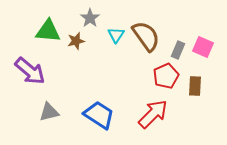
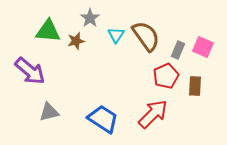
blue trapezoid: moved 4 px right, 4 px down
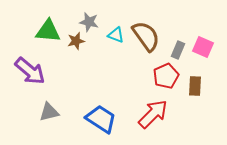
gray star: moved 1 px left, 4 px down; rotated 24 degrees counterclockwise
cyan triangle: rotated 42 degrees counterclockwise
blue trapezoid: moved 2 px left
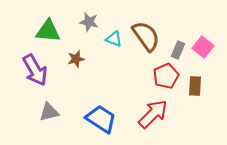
cyan triangle: moved 2 px left, 4 px down
brown star: moved 18 px down
pink square: rotated 15 degrees clockwise
purple arrow: moved 5 px right, 1 px up; rotated 20 degrees clockwise
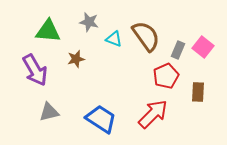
brown rectangle: moved 3 px right, 6 px down
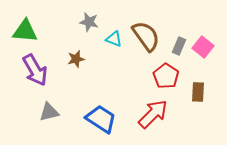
green triangle: moved 23 px left
gray rectangle: moved 1 px right, 4 px up
red pentagon: rotated 15 degrees counterclockwise
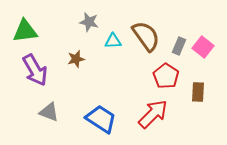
green triangle: rotated 12 degrees counterclockwise
cyan triangle: moved 1 px left, 2 px down; rotated 24 degrees counterclockwise
gray triangle: rotated 35 degrees clockwise
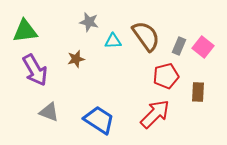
red pentagon: rotated 25 degrees clockwise
red arrow: moved 2 px right
blue trapezoid: moved 2 px left, 1 px down
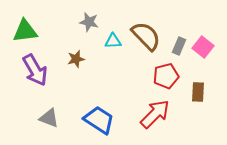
brown semicircle: rotated 8 degrees counterclockwise
gray triangle: moved 6 px down
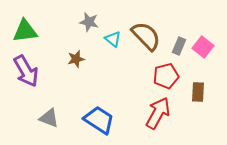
cyan triangle: moved 2 px up; rotated 42 degrees clockwise
purple arrow: moved 9 px left, 1 px down
red arrow: moved 3 px right, 1 px up; rotated 16 degrees counterclockwise
